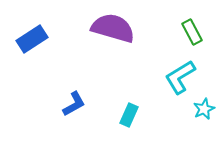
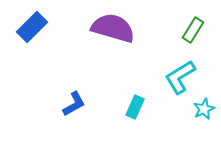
green rectangle: moved 1 px right, 2 px up; rotated 60 degrees clockwise
blue rectangle: moved 12 px up; rotated 12 degrees counterclockwise
cyan rectangle: moved 6 px right, 8 px up
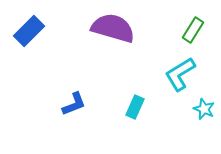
blue rectangle: moved 3 px left, 4 px down
cyan L-shape: moved 3 px up
blue L-shape: rotated 8 degrees clockwise
cyan star: rotated 25 degrees counterclockwise
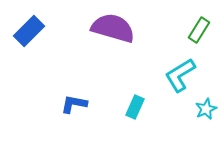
green rectangle: moved 6 px right
cyan L-shape: moved 1 px down
blue L-shape: rotated 148 degrees counterclockwise
cyan star: moved 2 px right; rotated 25 degrees clockwise
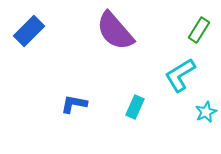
purple semicircle: moved 2 px right, 3 px down; rotated 147 degrees counterclockwise
cyan star: moved 3 px down
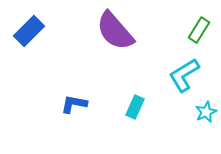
cyan L-shape: moved 4 px right
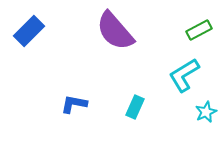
green rectangle: rotated 30 degrees clockwise
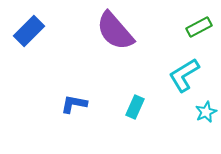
green rectangle: moved 3 px up
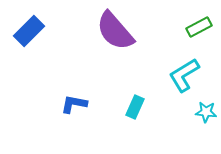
cyan star: rotated 30 degrees clockwise
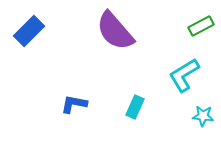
green rectangle: moved 2 px right, 1 px up
cyan star: moved 3 px left, 4 px down
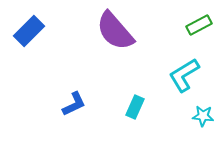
green rectangle: moved 2 px left, 1 px up
blue L-shape: rotated 144 degrees clockwise
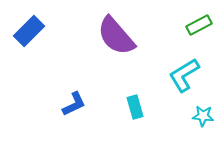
purple semicircle: moved 1 px right, 5 px down
cyan rectangle: rotated 40 degrees counterclockwise
